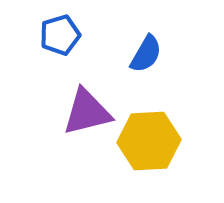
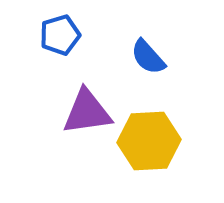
blue semicircle: moved 2 px right, 3 px down; rotated 108 degrees clockwise
purple triangle: rotated 6 degrees clockwise
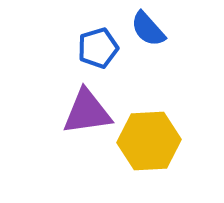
blue pentagon: moved 38 px right, 13 px down
blue semicircle: moved 28 px up
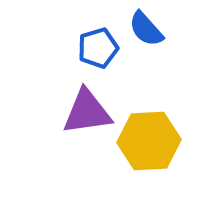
blue semicircle: moved 2 px left
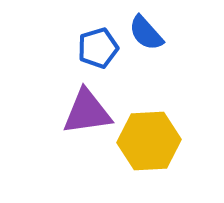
blue semicircle: moved 4 px down
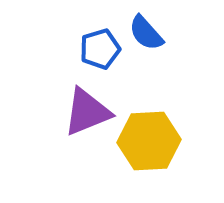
blue pentagon: moved 2 px right, 1 px down
purple triangle: rotated 14 degrees counterclockwise
